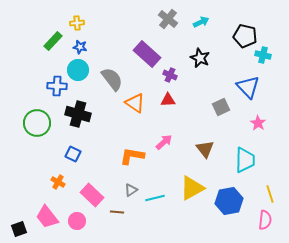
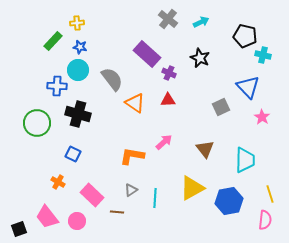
purple cross: moved 1 px left, 2 px up
pink star: moved 4 px right, 6 px up
cyan line: rotated 72 degrees counterclockwise
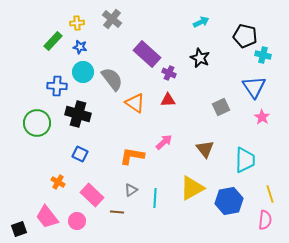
gray cross: moved 56 px left
cyan circle: moved 5 px right, 2 px down
blue triangle: moved 6 px right; rotated 10 degrees clockwise
blue square: moved 7 px right
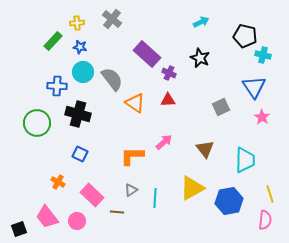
orange L-shape: rotated 10 degrees counterclockwise
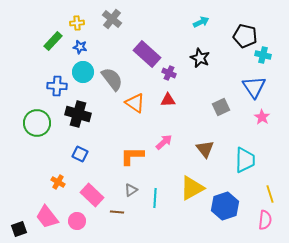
blue hexagon: moved 4 px left, 5 px down; rotated 8 degrees counterclockwise
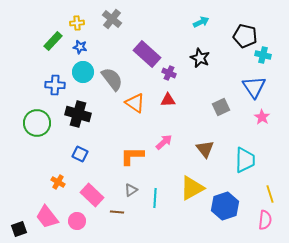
blue cross: moved 2 px left, 1 px up
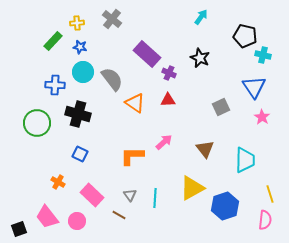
cyan arrow: moved 5 px up; rotated 28 degrees counterclockwise
gray triangle: moved 1 px left, 5 px down; rotated 32 degrees counterclockwise
brown line: moved 2 px right, 3 px down; rotated 24 degrees clockwise
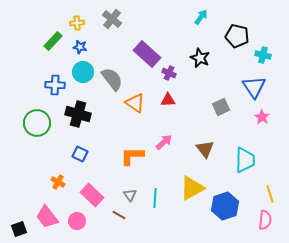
black pentagon: moved 8 px left
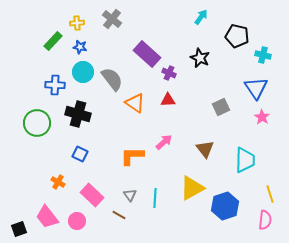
blue triangle: moved 2 px right, 1 px down
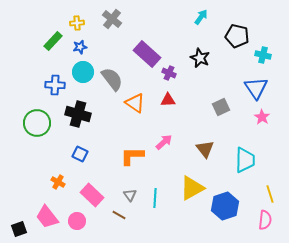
blue star: rotated 24 degrees counterclockwise
